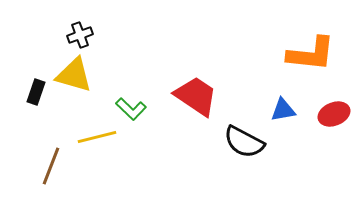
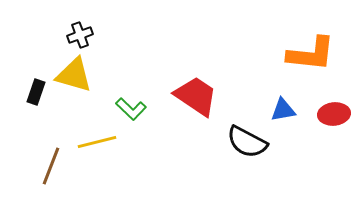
red ellipse: rotated 16 degrees clockwise
yellow line: moved 5 px down
black semicircle: moved 3 px right
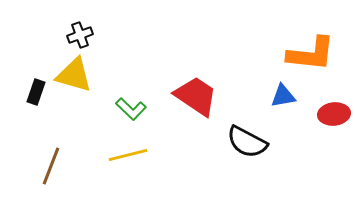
blue triangle: moved 14 px up
yellow line: moved 31 px right, 13 px down
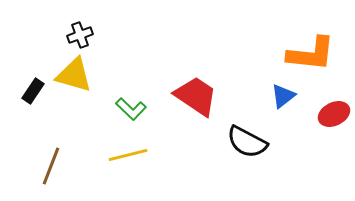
black rectangle: moved 3 px left, 1 px up; rotated 15 degrees clockwise
blue triangle: rotated 28 degrees counterclockwise
red ellipse: rotated 20 degrees counterclockwise
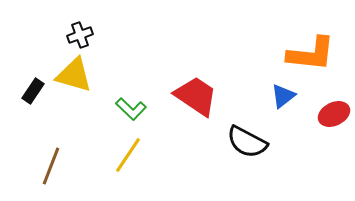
yellow line: rotated 42 degrees counterclockwise
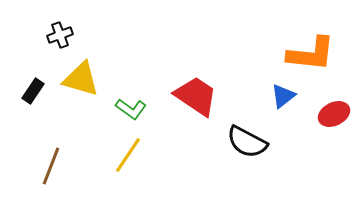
black cross: moved 20 px left
yellow triangle: moved 7 px right, 4 px down
green L-shape: rotated 8 degrees counterclockwise
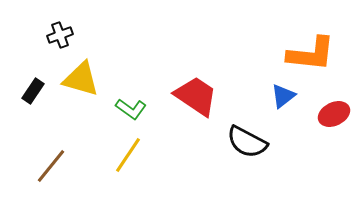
brown line: rotated 18 degrees clockwise
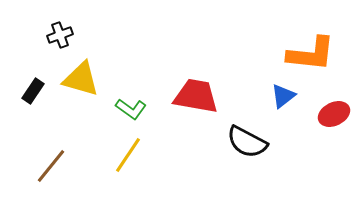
red trapezoid: rotated 24 degrees counterclockwise
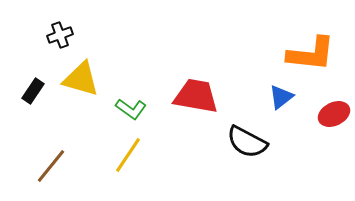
blue triangle: moved 2 px left, 1 px down
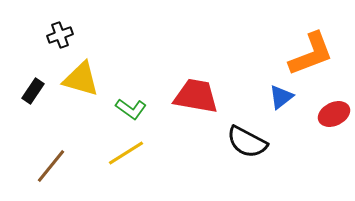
orange L-shape: rotated 27 degrees counterclockwise
yellow line: moved 2 px left, 2 px up; rotated 24 degrees clockwise
